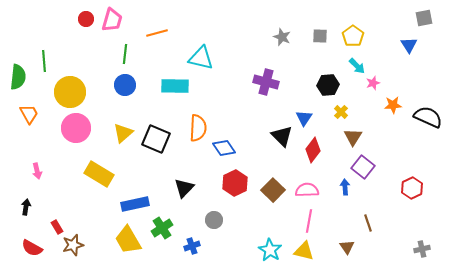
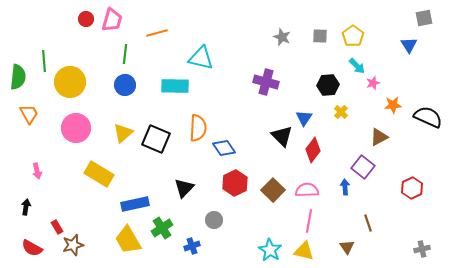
yellow circle at (70, 92): moved 10 px up
brown triangle at (353, 137): moved 26 px right; rotated 30 degrees clockwise
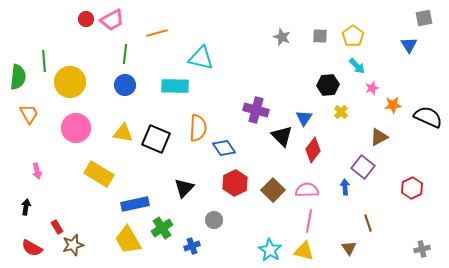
pink trapezoid at (112, 20): rotated 45 degrees clockwise
purple cross at (266, 82): moved 10 px left, 28 px down
pink star at (373, 83): moved 1 px left, 5 px down
yellow triangle at (123, 133): rotated 50 degrees clockwise
brown triangle at (347, 247): moved 2 px right, 1 px down
